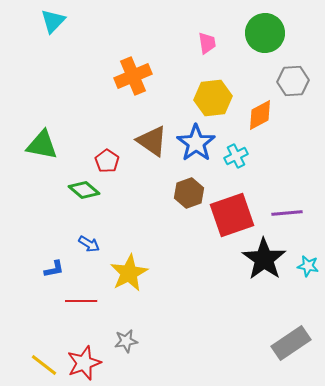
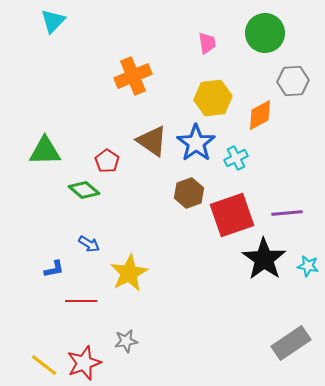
green triangle: moved 3 px right, 6 px down; rotated 12 degrees counterclockwise
cyan cross: moved 2 px down
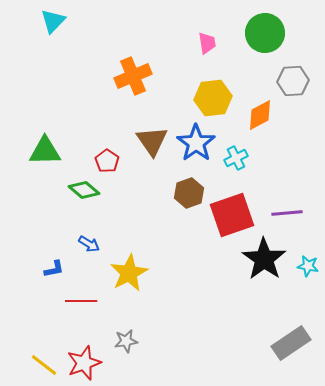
brown triangle: rotated 20 degrees clockwise
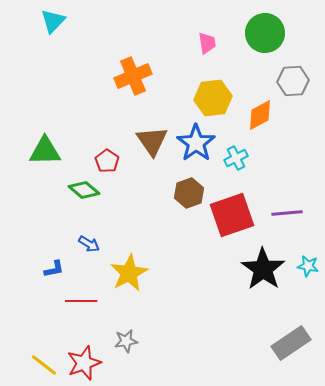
black star: moved 1 px left, 10 px down
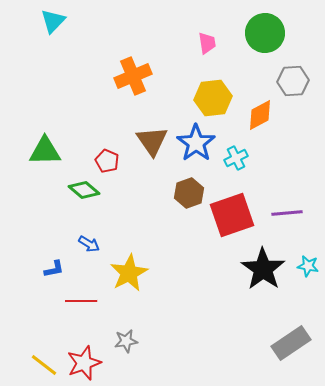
red pentagon: rotated 10 degrees counterclockwise
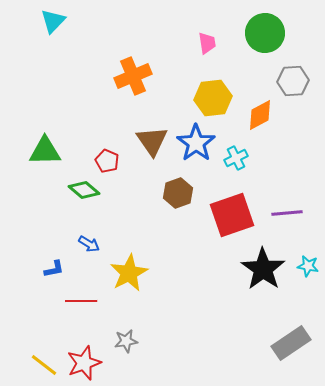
brown hexagon: moved 11 px left
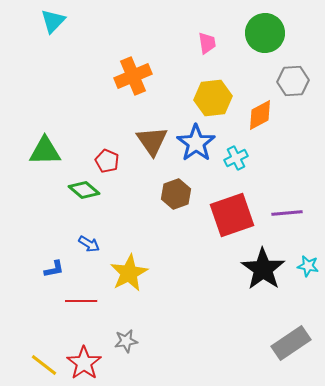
brown hexagon: moved 2 px left, 1 px down
red star: rotated 16 degrees counterclockwise
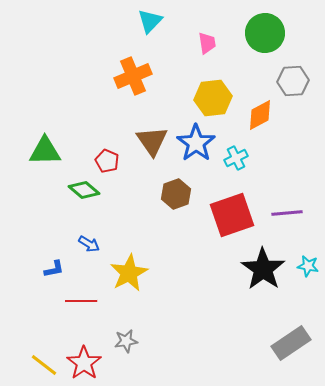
cyan triangle: moved 97 px right
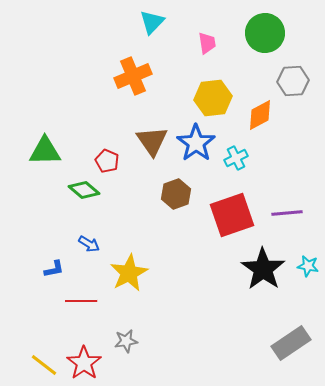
cyan triangle: moved 2 px right, 1 px down
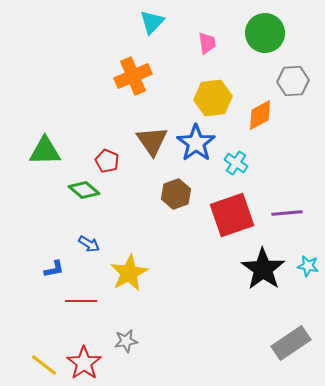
cyan cross: moved 5 px down; rotated 30 degrees counterclockwise
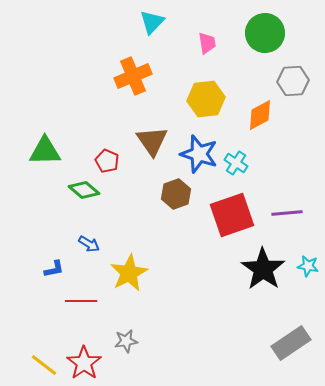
yellow hexagon: moved 7 px left, 1 px down
blue star: moved 3 px right, 11 px down; rotated 18 degrees counterclockwise
